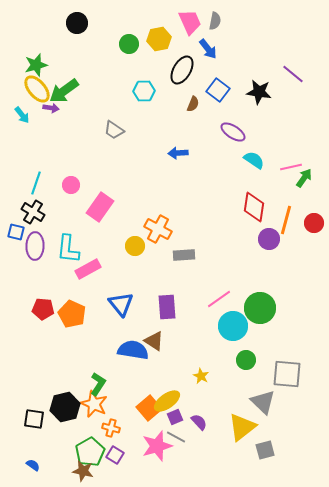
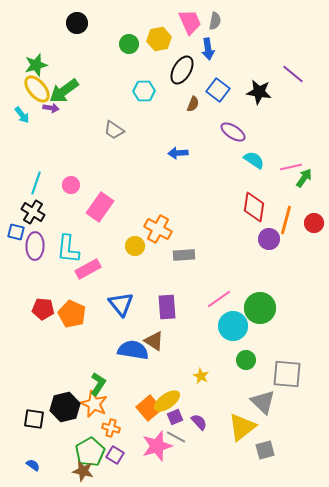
blue arrow at (208, 49): rotated 30 degrees clockwise
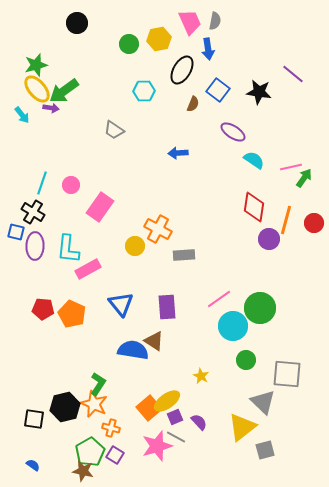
cyan line at (36, 183): moved 6 px right
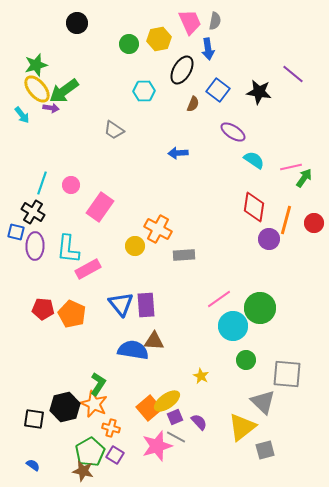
purple rectangle at (167, 307): moved 21 px left, 2 px up
brown triangle at (154, 341): rotated 30 degrees counterclockwise
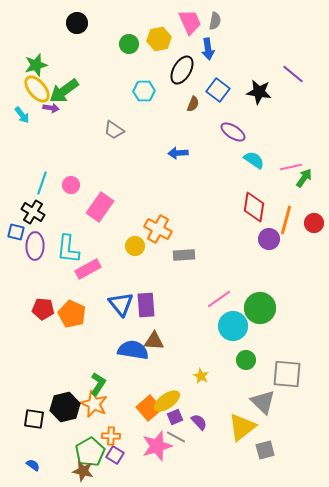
orange cross at (111, 428): moved 8 px down; rotated 12 degrees counterclockwise
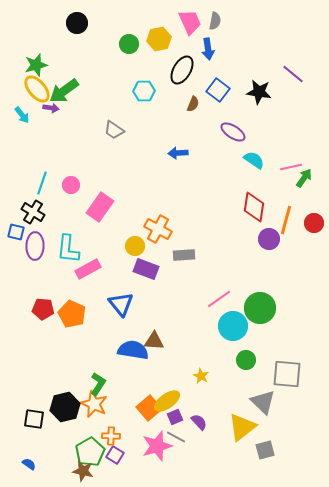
purple rectangle at (146, 305): moved 36 px up; rotated 65 degrees counterclockwise
blue semicircle at (33, 465): moved 4 px left, 1 px up
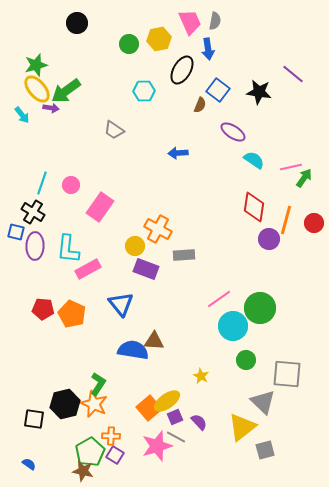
green arrow at (64, 91): moved 2 px right
brown semicircle at (193, 104): moved 7 px right, 1 px down
black hexagon at (65, 407): moved 3 px up
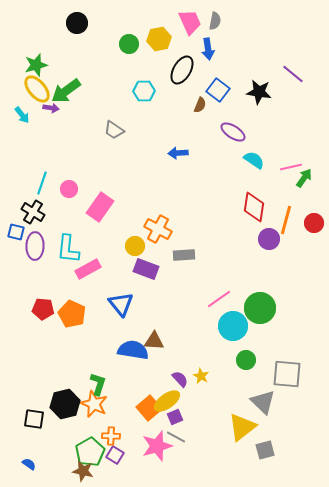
pink circle at (71, 185): moved 2 px left, 4 px down
green L-shape at (98, 384): rotated 15 degrees counterclockwise
purple semicircle at (199, 422): moved 19 px left, 43 px up
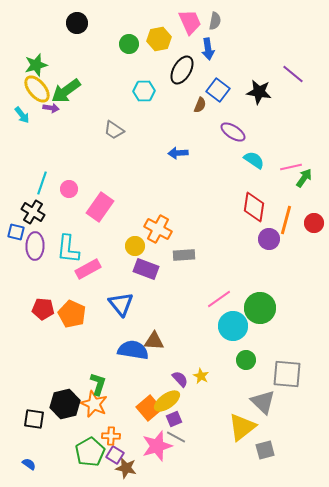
purple square at (175, 417): moved 1 px left, 2 px down
brown star at (83, 471): moved 43 px right, 3 px up
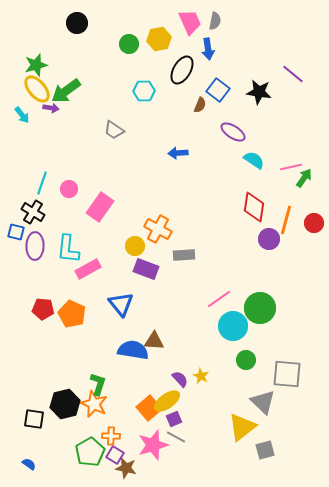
pink star at (157, 446): moved 4 px left, 1 px up
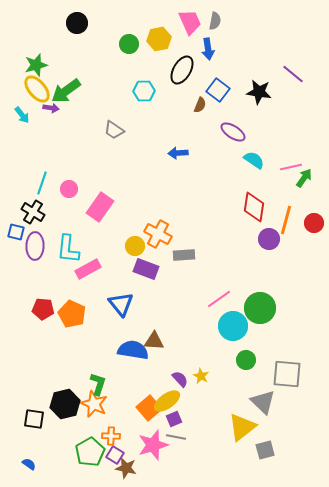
orange cross at (158, 229): moved 5 px down
gray line at (176, 437): rotated 18 degrees counterclockwise
